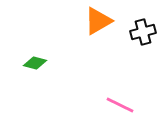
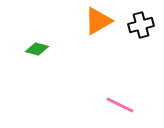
black cross: moved 2 px left, 7 px up
green diamond: moved 2 px right, 14 px up
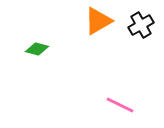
black cross: rotated 15 degrees counterclockwise
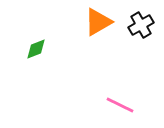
orange triangle: moved 1 px down
green diamond: moved 1 px left; rotated 35 degrees counterclockwise
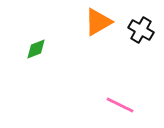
black cross: moved 5 px down; rotated 30 degrees counterclockwise
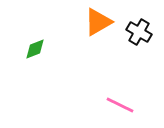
black cross: moved 2 px left, 2 px down
green diamond: moved 1 px left
